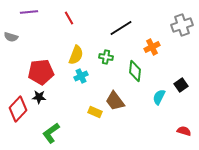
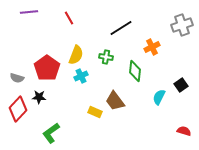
gray semicircle: moved 6 px right, 41 px down
red pentagon: moved 6 px right, 4 px up; rotated 30 degrees counterclockwise
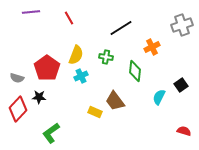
purple line: moved 2 px right
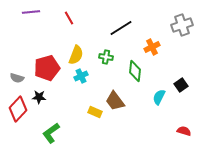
red pentagon: rotated 20 degrees clockwise
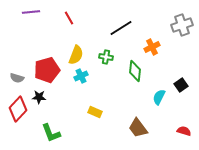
red pentagon: moved 2 px down
brown trapezoid: moved 23 px right, 27 px down
green L-shape: rotated 75 degrees counterclockwise
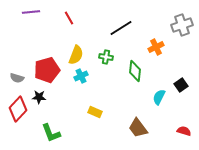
orange cross: moved 4 px right
